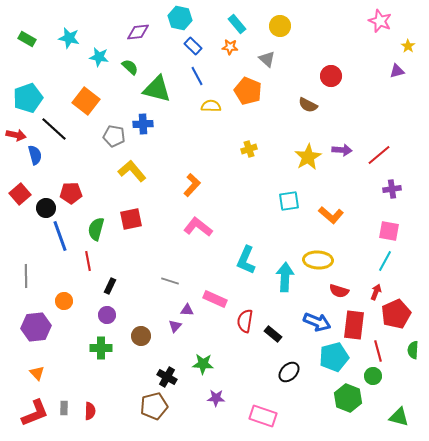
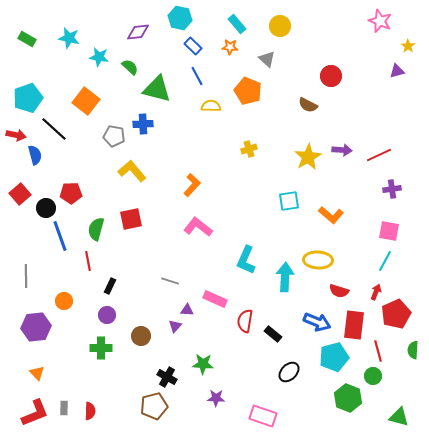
red line at (379, 155): rotated 15 degrees clockwise
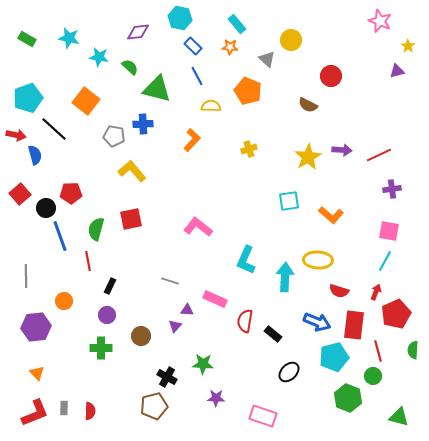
yellow circle at (280, 26): moved 11 px right, 14 px down
orange L-shape at (192, 185): moved 45 px up
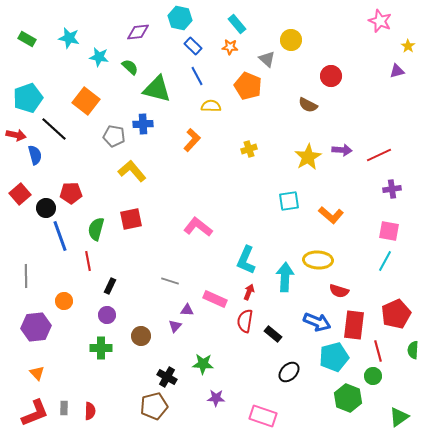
orange pentagon at (248, 91): moved 5 px up
red arrow at (376, 292): moved 127 px left
green triangle at (399, 417): rotated 50 degrees counterclockwise
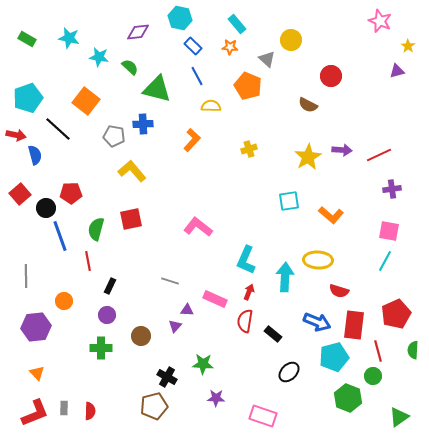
black line at (54, 129): moved 4 px right
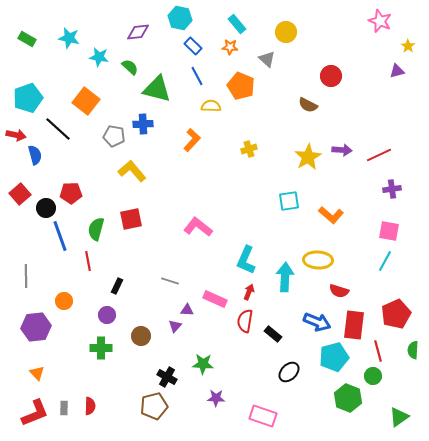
yellow circle at (291, 40): moved 5 px left, 8 px up
orange pentagon at (248, 86): moved 7 px left
black rectangle at (110, 286): moved 7 px right
red semicircle at (90, 411): moved 5 px up
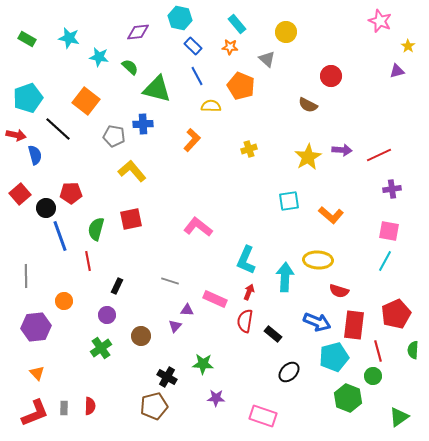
green cross at (101, 348): rotated 35 degrees counterclockwise
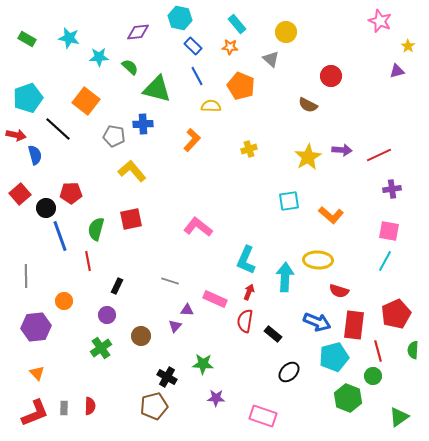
cyan star at (99, 57): rotated 12 degrees counterclockwise
gray triangle at (267, 59): moved 4 px right
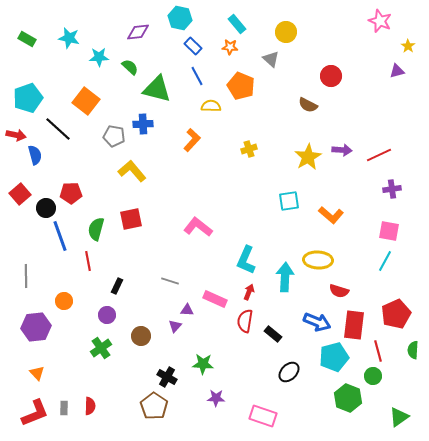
brown pentagon at (154, 406): rotated 24 degrees counterclockwise
